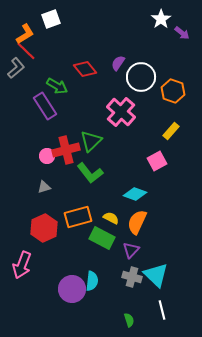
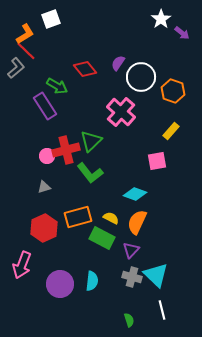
pink square: rotated 18 degrees clockwise
purple circle: moved 12 px left, 5 px up
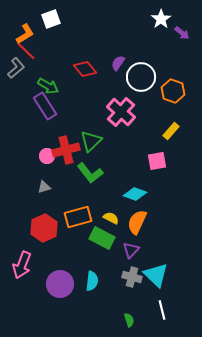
green arrow: moved 9 px left
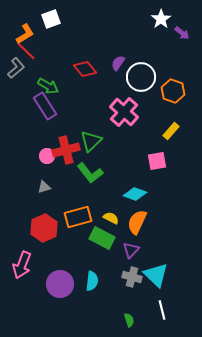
pink cross: moved 3 px right
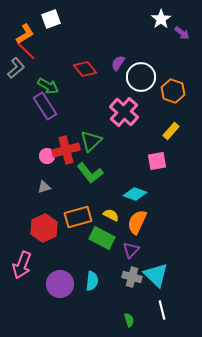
yellow semicircle: moved 3 px up
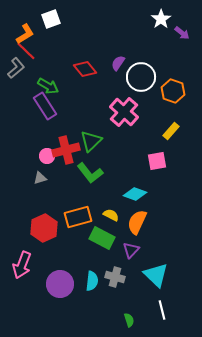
gray triangle: moved 4 px left, 9 px up
gray cross: moved 17 px left
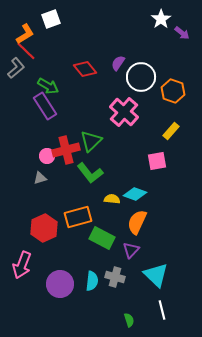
yellow semicircle: moved 1 px right, 16 px up; rotated 21 degrees counterclockwise
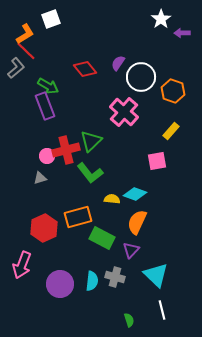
purple arrow: rotated 140 degrees clockwise
purple rectangle: rotated 12 degrees clockwise
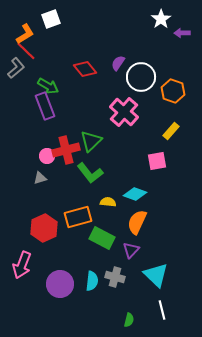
yellow semicircle: moved 4 px left, 3 px down
green semicircle: rotated 32 degrees clockwise
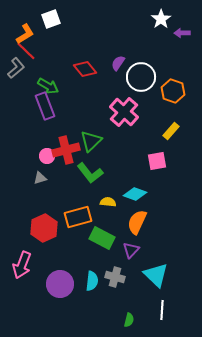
white line: rotated 18 degrees clockwise
